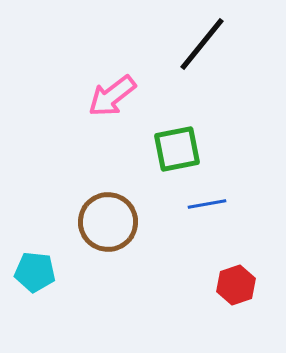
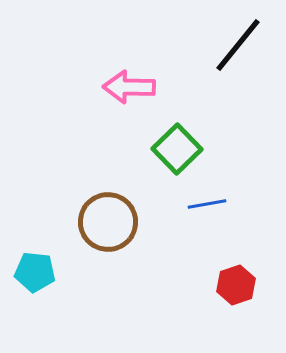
black line: moved 36 px right, 1 px down
pink arrow: moved 17 px right, 9 px up; rotated 39 degrees clockwise
green square: rotated 33 degrees counterclockwise
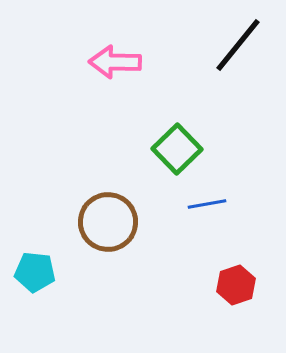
pink arrow: moved 14 px left, 25 px up
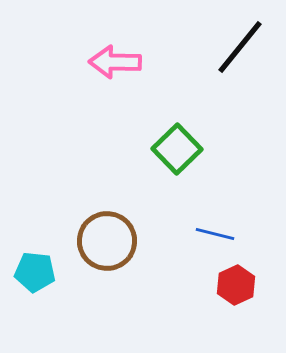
black line: moved 2 px right, 2 px down
blue line: moved 8 px right, 30 px down; rotated 24 degrees clockwise
brown circle: moved 1 px left, 19 px down
red hexagon: rotated 6 degrees counterclockwise
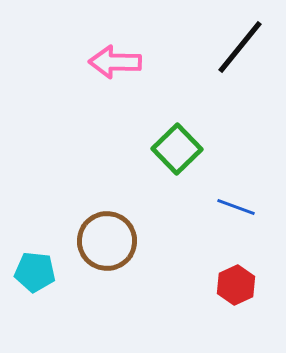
blue line: moved 21 px right, 27 px up; rotated 6 degrees clockwise
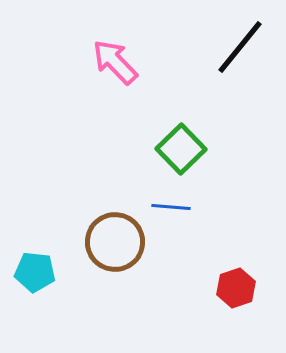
pink arrow: rotated 45 degrees clockwise
green square: moved 4 px right
blue line: moved 65 px left; rotated 15 degrees counterclockwise
brown circle: moved 8 px right, 1 px down
red hexagon: moved 3 px down; rotated 6 degrees clockwise
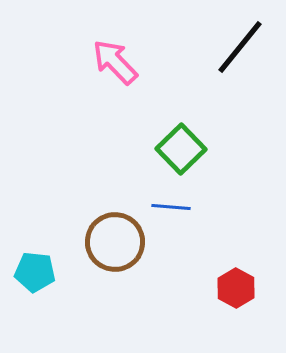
red hexagon: rotated 12 degrees counterclockwise
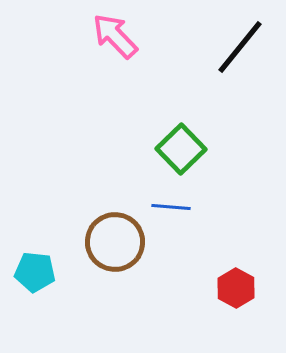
pink arrow: moved 26 px up
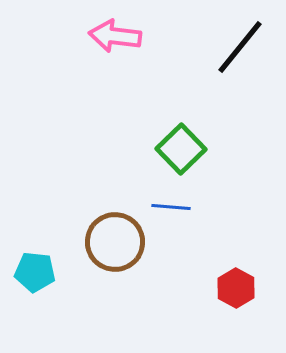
pink arrow: rotated 39 degrees counterclockwise
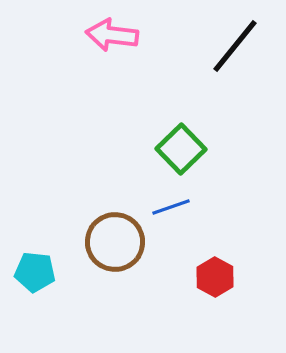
pink arrow: moved 3 px left, 1 px up
black line: moved 5 px left, 1 px up
blue line: rotated 24 degrees counterclockwise
red hexagon: moved 21 px left, 11 px up
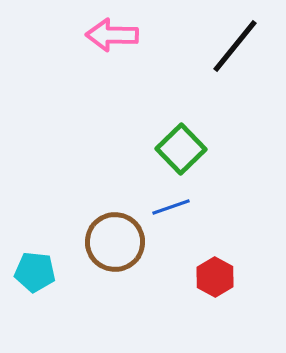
pink arrow: rotated 6 degrees counterclockwise
